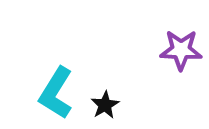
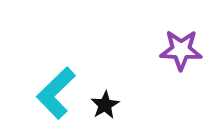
cyan L-shape: rotated 14 degrees clockwise
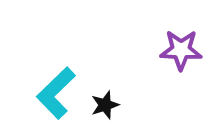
black star: rotated 12 degrees clockwise
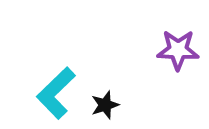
purple star: moved 3 px left
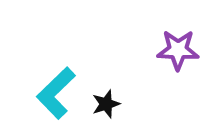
black star: moved 1 px right, 1 px up
